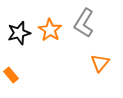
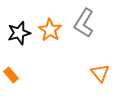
orange triangle: moved 10 px down; rotated 18 degrees counterclockwise
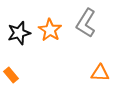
gray L-shape: moved 2 px right
orange triangle: rotated 48 degrees counterclockwise
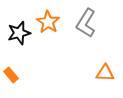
orange star: moved 2 px left, 8 px up
orange triangle: moved 5 px right
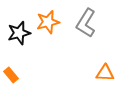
orange star: rotated 25 degrees clockwise
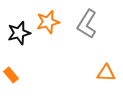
gray L-shape: moved 1 px right, 1 px down
orange triangle: moved 1 px right
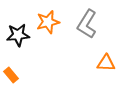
black star: moved 1 px left, 2 px down; rotated 10 degrees clockwise
orange triangle: moved 10 px up
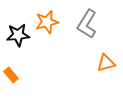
orange star: moved 1 px left
orange triangle: rotated 18 degrees counterclockwise
